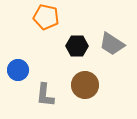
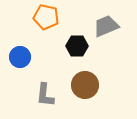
gray trapezoid: moved 6 px left, 18 px up; rotated 124 degrees clockwise
blue circle: moved 2 px right, 13 px up
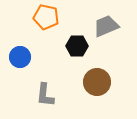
brown circle: moved 12 px right, 3 px up
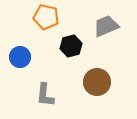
black hexagon: moved 6 px left; rotated 15 degrees counterclockwise
